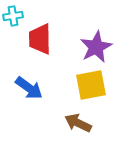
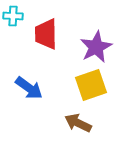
cyan cross: rotated 12 degrees clockwise
red trapezoid: moved 6 px right, 5 px up
yellow square: rotated 8 degrees counterclockwise
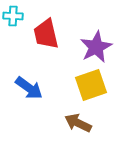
red trapezoid: rotated 12 degrees counterclockwise
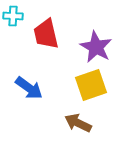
purple star: rotated 16 degrees counterclockwise
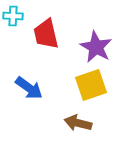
brown arrow: rotated 12 degrees counterclockwise
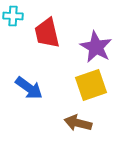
red trapezoid: moved 1 px right, 1 px up
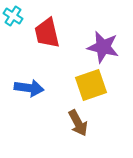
cyan cross: rotated 30 degrees clockwise
purple star: moved 7 px right; rotated 16 degrees counterclockwise
blue arrow: rotated 28 degrees counterclockwise
brown arrow: rotated 132 degrees counterclockwise
